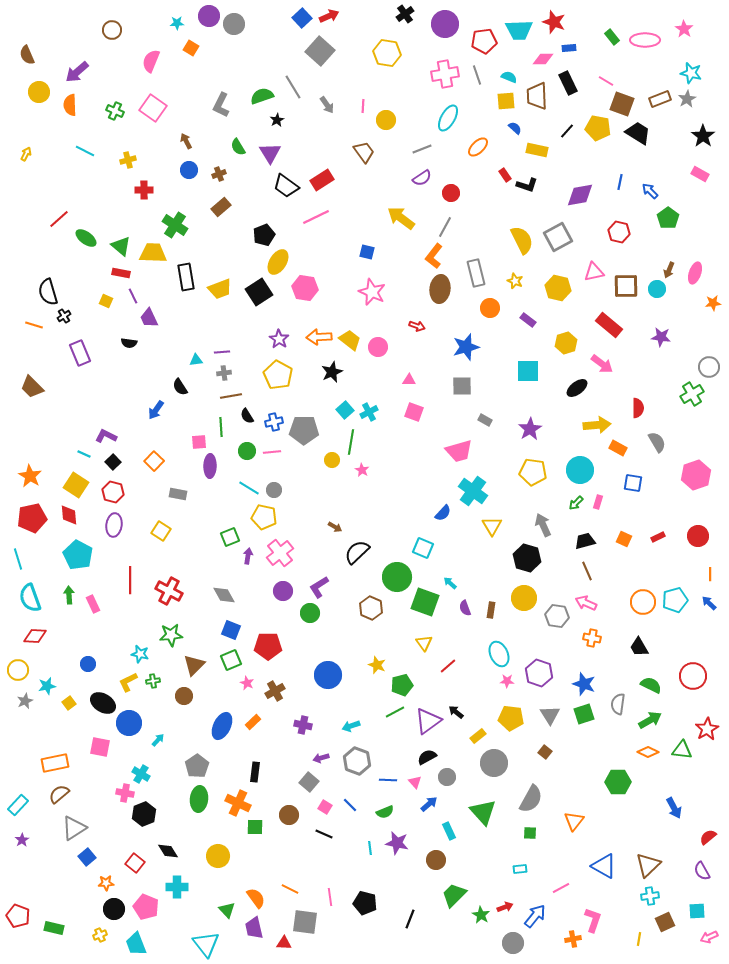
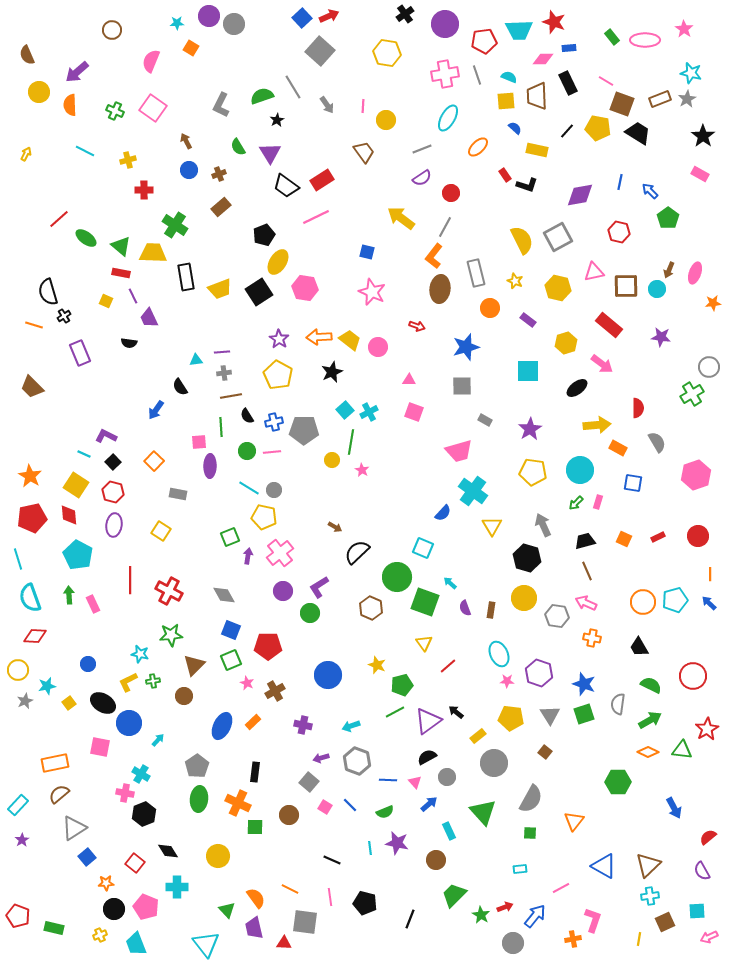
black line at (324, 834): moved 8 px right, 26 px down
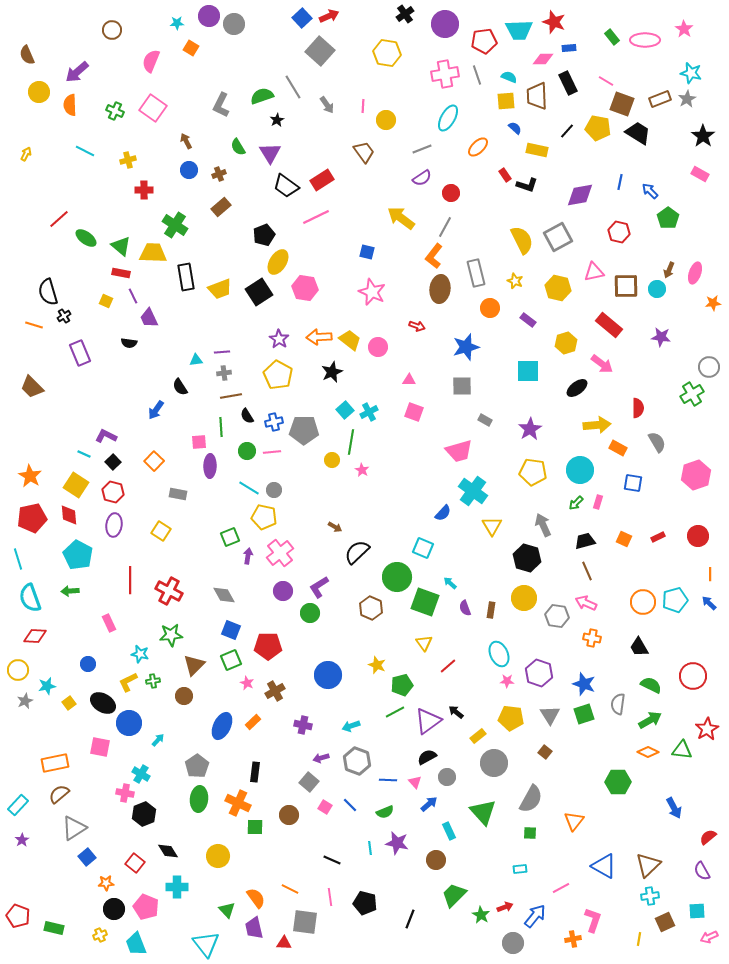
green arrow at (69, 595): moved 1 px right, 4 px up; rotated 90 degrees counterclockwise
pink rectangle at (93, 604): moved 16 px right, 19 px down
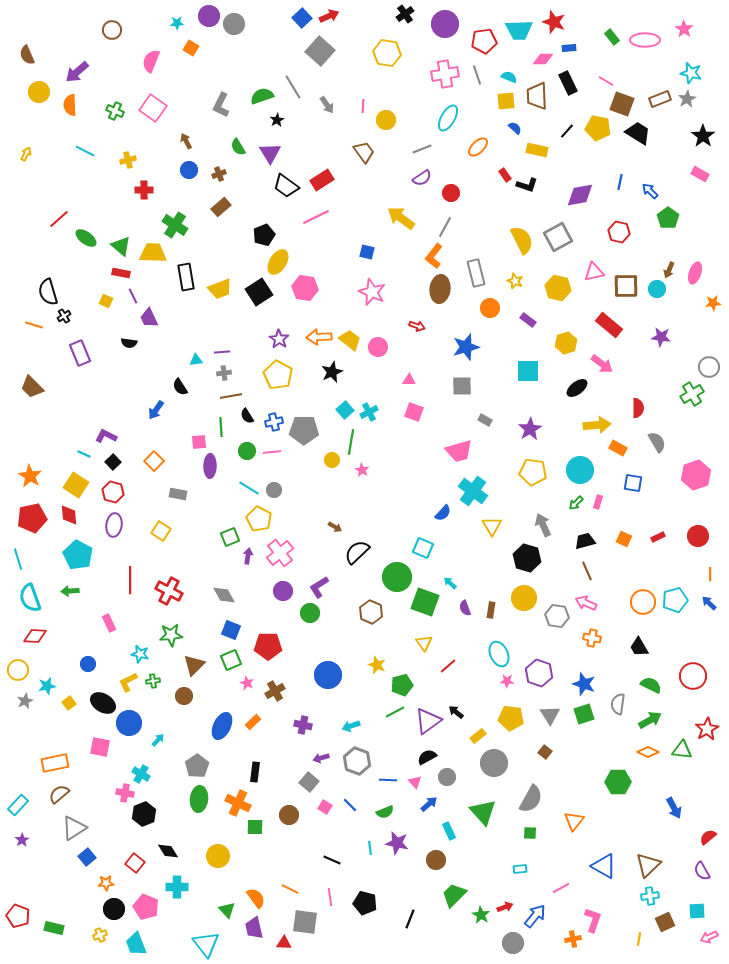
yellow pentagon at (264, 517): moved 5 px left, 2 px down; rotated 15 degrees clockwise
brown hexagon at (371, 608): moved 4 px down
